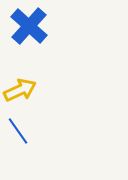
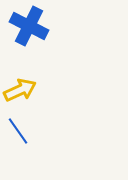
blue cross: rotated 15 degrees counterclockwise
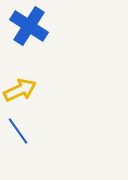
blue cross: rotated 6 degrees clockwise
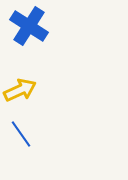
blue line: moved 3 px right, 3 px down
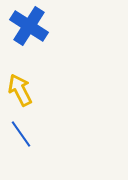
yellow arrow: rotated 92 degrees counterclockwise
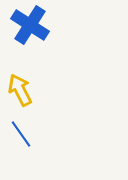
blue cross: moved 1 px right, 1 px up
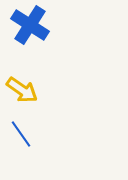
yellow arrow: moved 2 px right; rotated 152 degrees clockwise
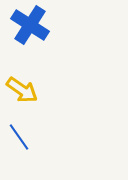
blue line: moved 2 px left, 3 px down
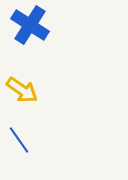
blue line: moved 3 px down
